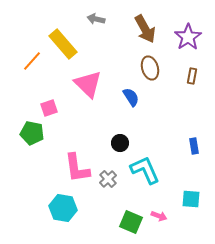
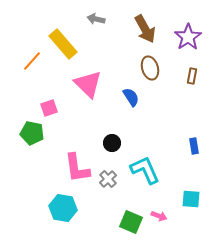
black circle: moved 8 px left
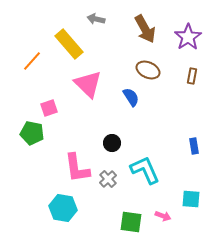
yellow rectangle: moved 6 px right
brown ellipse: moved 2 px left, 2 px down; rotated 50 degrees counterclockwise
pink arrow: moved 4 px right
green square: rotated 15 degrees counterclockwise
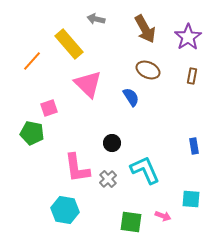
cyan hexagon: moved 2 px right, 2 px down
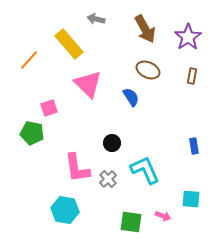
orange line: moved 3 px left, 1 px up
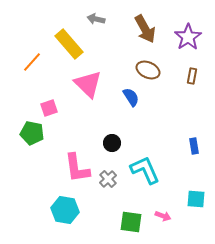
orange line: moved 3 px right, 2 px down
cyan square: moved 5 px right
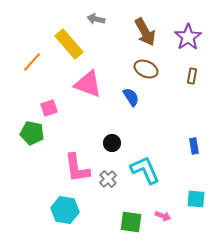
brown arrow: moved 3 px down
brown ellipse: moved 2 px left, 1 px up
pink triangle: rotated 24 degrees counterclockwise
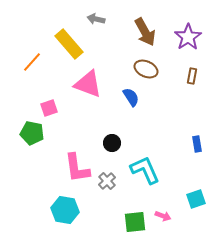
blue rectangle: moved 3 px right, 2 px up
gray cross: moved 1 px left, 2 px down
cyan square: rotated 24 degrees counterclockwise
green square: moved 4 px right; rotated 15 degrees counterclockwise
